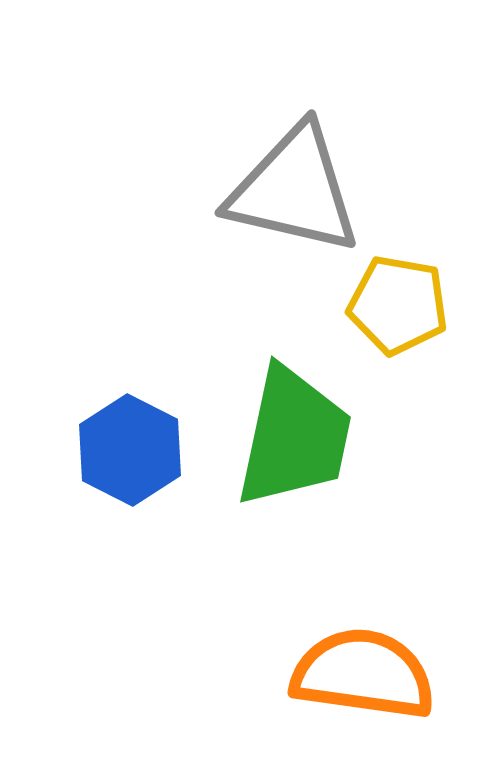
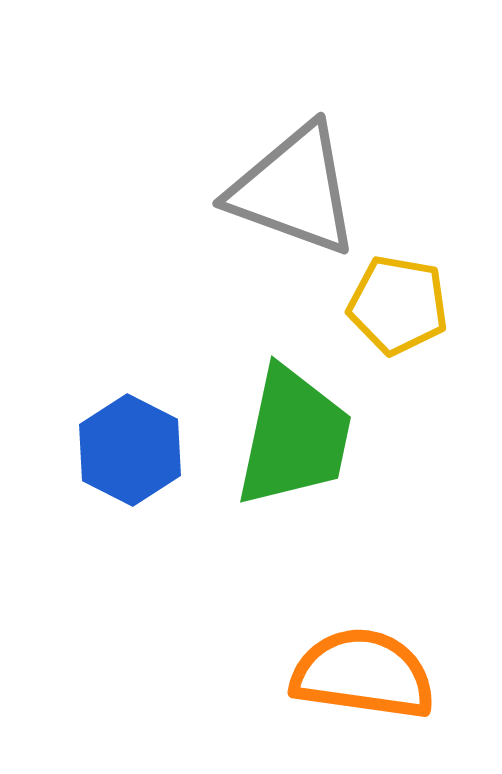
gray triangle: rotated 7 degrees clockwise
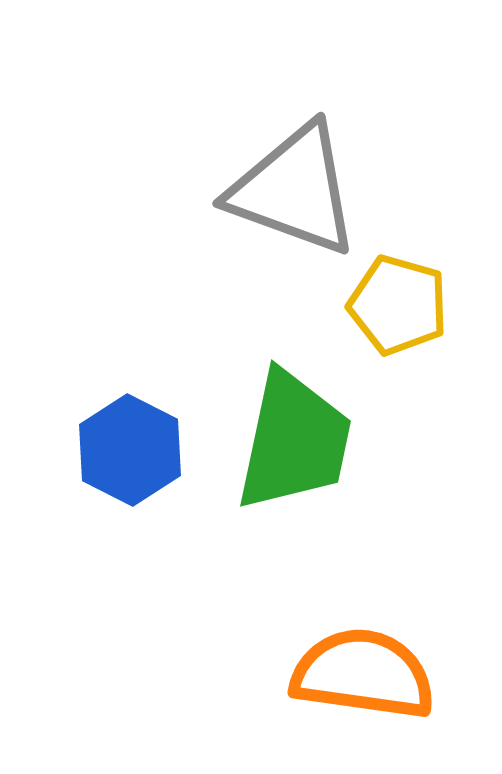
yellow pentagon: rotated 6 degrees clockwise
green trapezoid: moved 4 px down
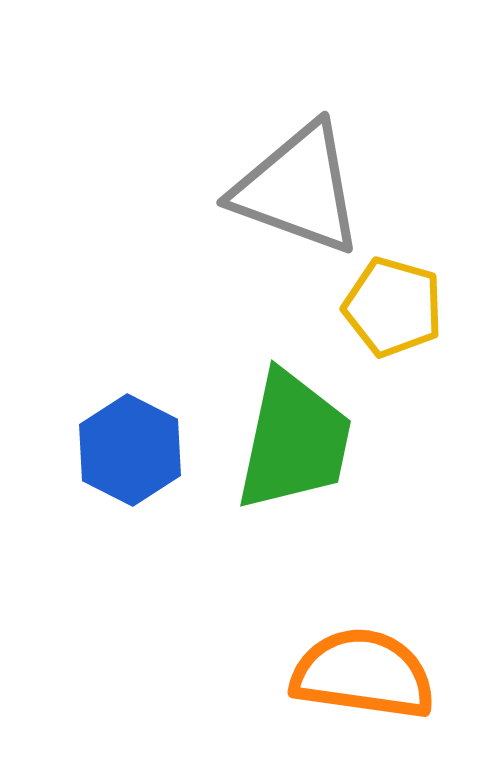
gray triangle: moved 4 px right, 1 px up
yellow pentagon: moved 5 px left, 2 px down
